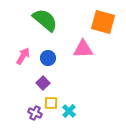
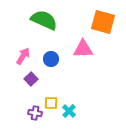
green semicircle: moved 1 px left; rotated 16 degrees counterclockwise
blue circle: moved 3 px right, 1 px down
purple square: moved 12 px left, 4 px up
purple cross: rotated 16 degrees counterclockwise
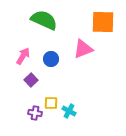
orange square: rotated 15 degrees counterclockwise
pink triangle: rotated 20 degrees counterclockwise
purple square: moved 1 px down
cyan cross: rotated 16 degrees counterclockwise
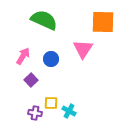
pink triangle: rotated 35 degrees counterclockwise
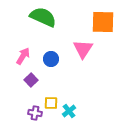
green semicircle: moved 1 px left, 3 px up
cyan cross: rotated 24 degrees clockwise
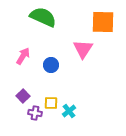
blue circle: moved 6 px down
purple square: moved 8 px left, 16 px down
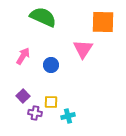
yellow square: moved 1 px up
cyan cross: moved 1 px left, 5 px down; rotated 24 degrees clockwise
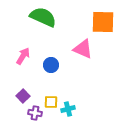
pink triangle: rotated 40 degrees counterclockwise
cyan cross: moved 7 px up
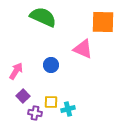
pink arrow: moved 7 px left, 15 px down
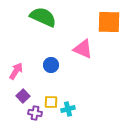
orange square: moved 6 px right
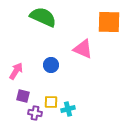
purple square: rotated 32 degrees counterclockwise
